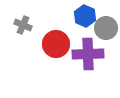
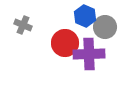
gray circle: moved 1 px left, 1 px up
red circle: moved 9 px right, 1 px up
purple cross: moved 1 px right
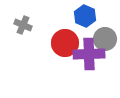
gray circle: moved 12 px down
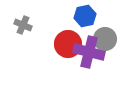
blue hexagon: rotated 25 degrees clockwise
red circle: moved 3 px right, 1 px down
purple cross: moved 2 px up; rotated 16 degrees clockwise
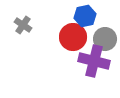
gray cross: rotated 12 degrees clockwise
red circle: moved 5 px right, 7 px up
purple cross: moved 5 px right, 9 px down
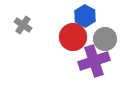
blue hexagon: rotated 20 degrees counterclockwise
purple cross: rotated 32 degrees counterclockwise
